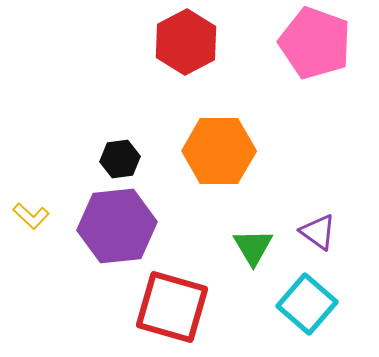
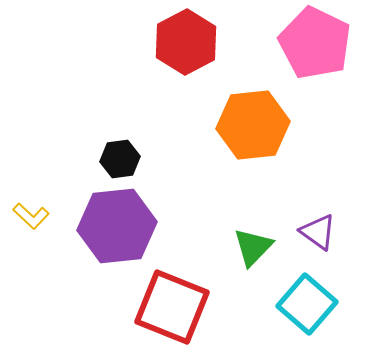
pink pentagon: rotated 6 degrees clockwise
orange hexagon: moved 34 px right, 26 px up; rotated 6 degrees counterclockwise
green triangle: rotated 15 degrees clockwise
red square: rotated 6 degrees clockwise
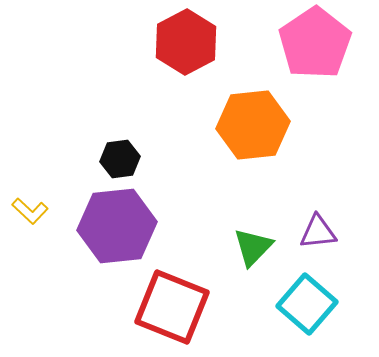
pink pentagon: rotated 12 degrees clockwise
yellow L-shape: moved 1 px left, 5 px up
purple triangle: rotated 42 degrees counterclockwise
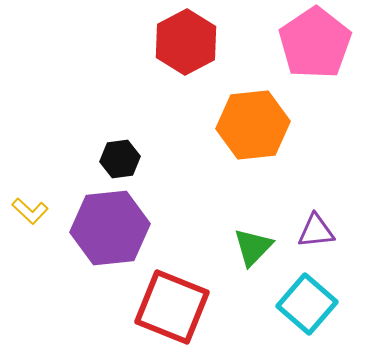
purple hexagon: moved 7 px left, 2 px down
purple triangle: moved 2 px left, 1 px up
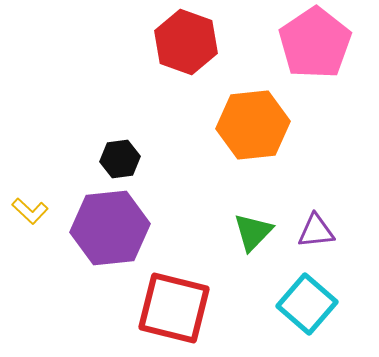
red hexagon: rotated 12 degrees counterclockwise
green triangle: moved 15 px up
red square: moved 2 px right, 1 px down; rotated 8 degrees counterclockwise
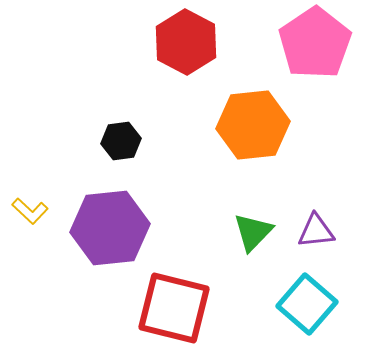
red hexagon: rotated 8 degrees clockwise
black hexagon: moved 1 px right, 18 px up
